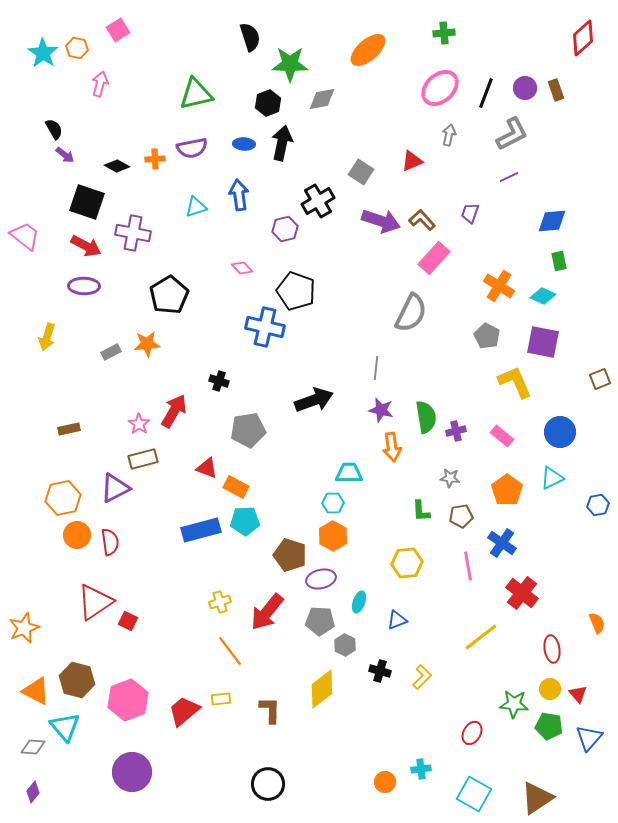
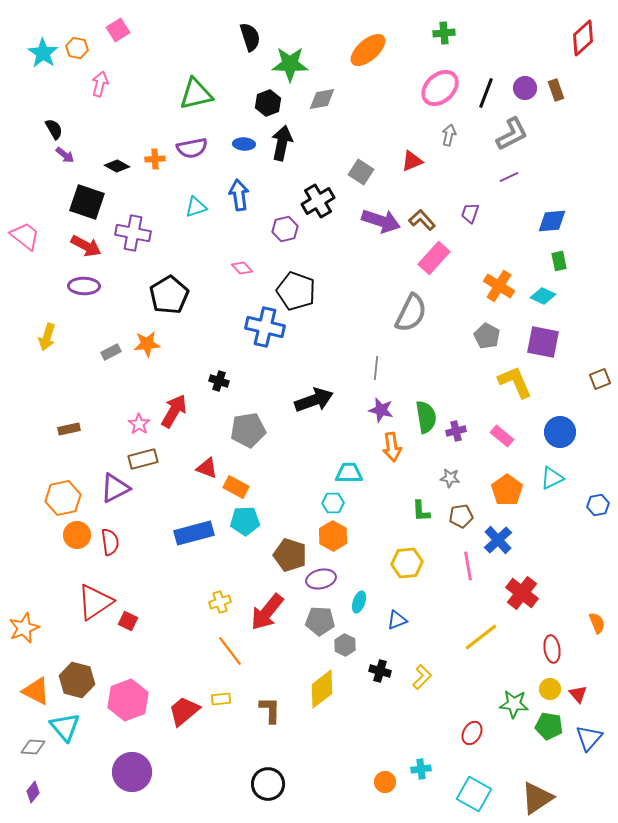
blue rectangle at (201, 530): moved 7 px left, 3 px down
blue cross at (502, 543): moved 4 px left, 3 px up; rotated 12 degrees clockwise
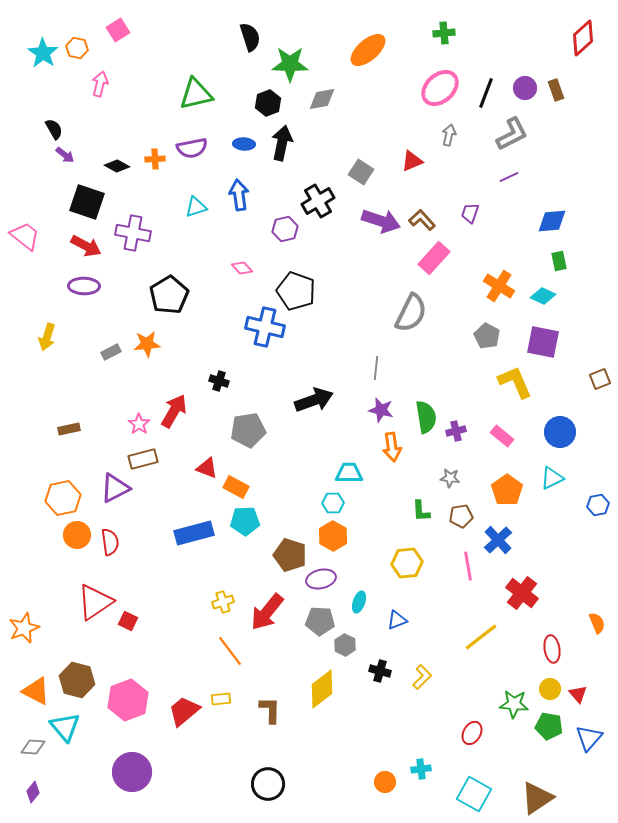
yellow cross at (220, 602): moved 3 px right
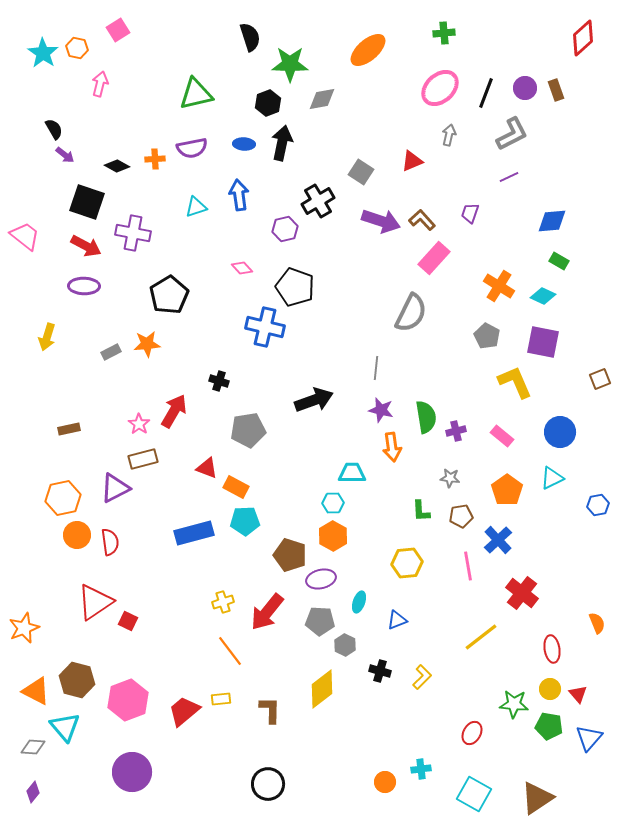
green rectangle at (559, 261): rotated 48 degrees counterclockwise
black pentagon at (296, 291): moved 1 px left, 4 px up
cyan trapezoid at (349, 473): moved 3 px right
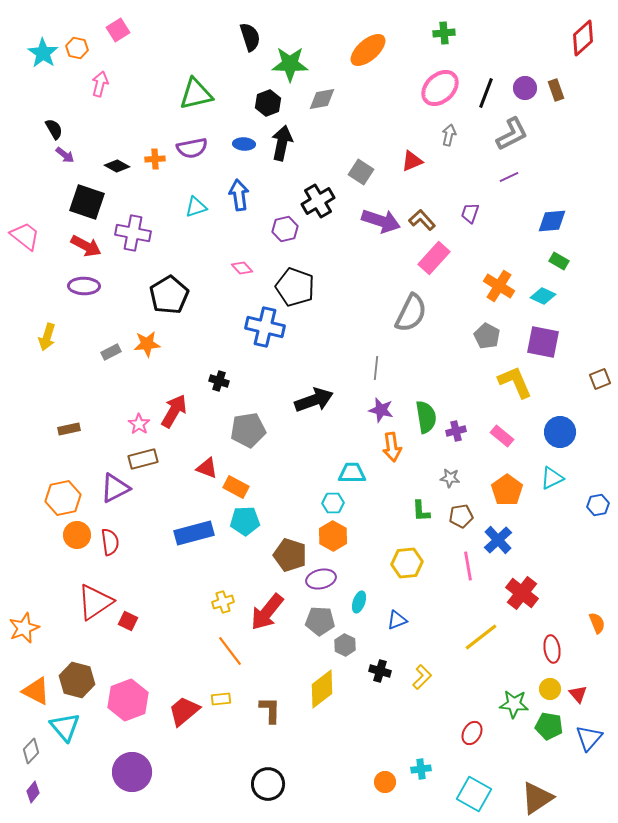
gray diamond at (33, 747): moved 2 px left, 4 px down; rotated 50 degrees counterclockwise
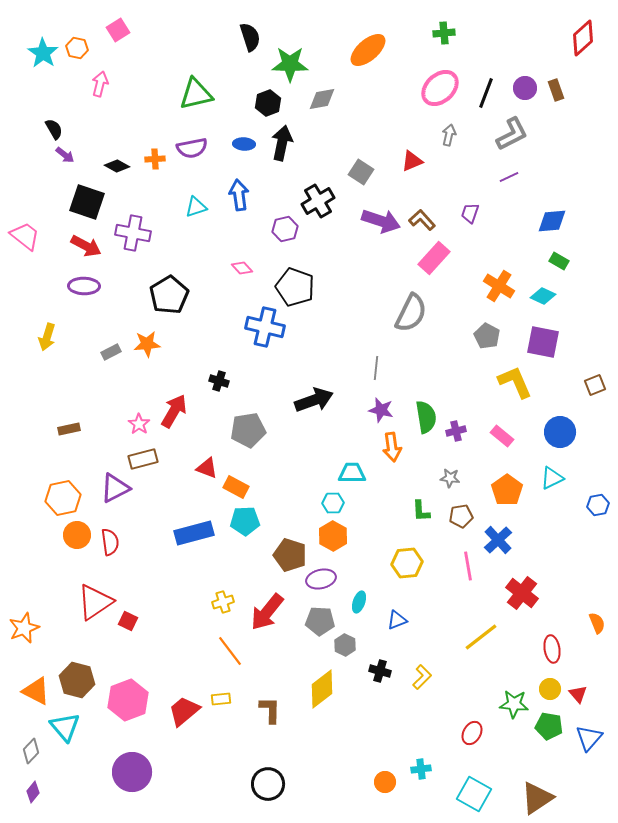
brown square at (600, 379): moved 5 px left, 6 px down
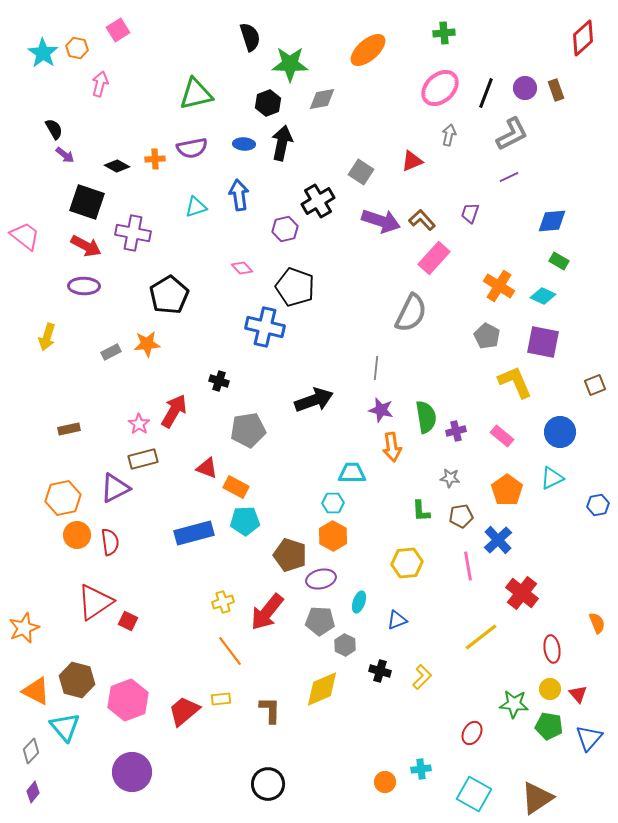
yellow diamond at (322, 689): rotated 15 degrees clockwise
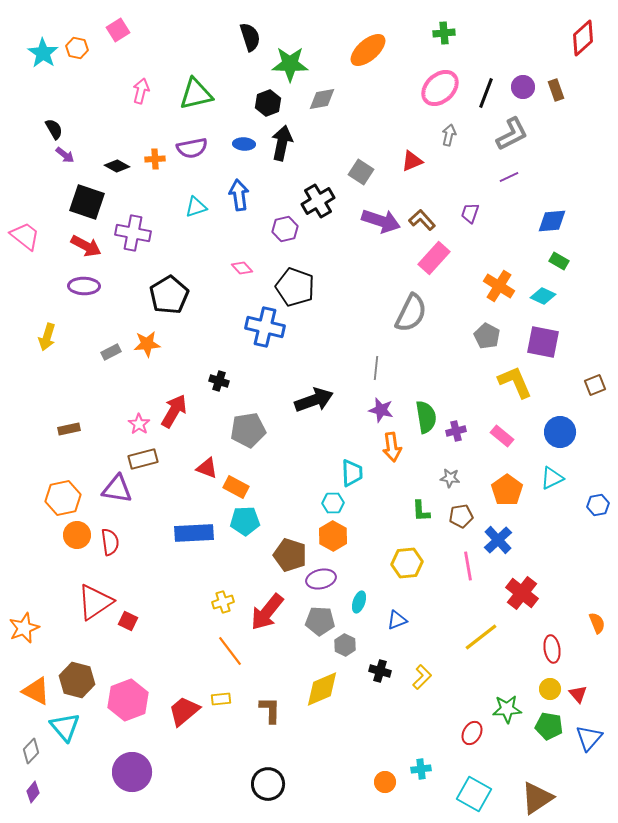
pink arrow at (100, 84): moved 41 px right, 7 px down
purple circle at (525, 88): moved 2 px left, 1 px up
cyan trapezoid at (352, 473): rotated 88 degrees clockwise
purple triangle at (115, 488): moved 2 px right, 1 px down; rotated 36 degrees clockwise
blue rectangle at (194, 533): rotated 12 degrees clockwise
green star at (514, 704): moved 7 px left, 5 px down; rotated 8 degrees counterclockwise
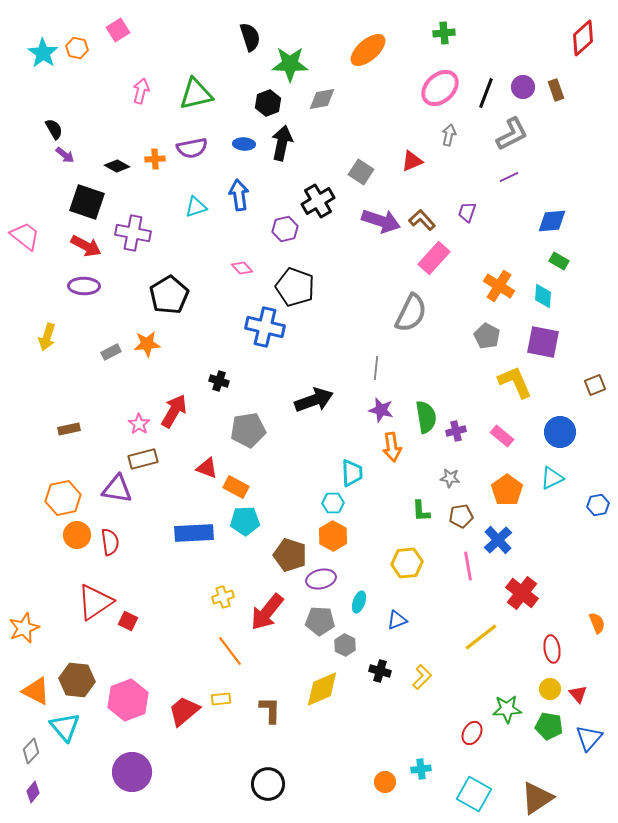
purple trapezoid at (470, 213): moved 3 px left, 1 px up
cyan diamond at (543, 296): rotated 70 degrees clockwise
yellow cross at (223, 602): moved 5 px up
brown hexagon at (77, 680): rotated 8 degrees counterclockwise
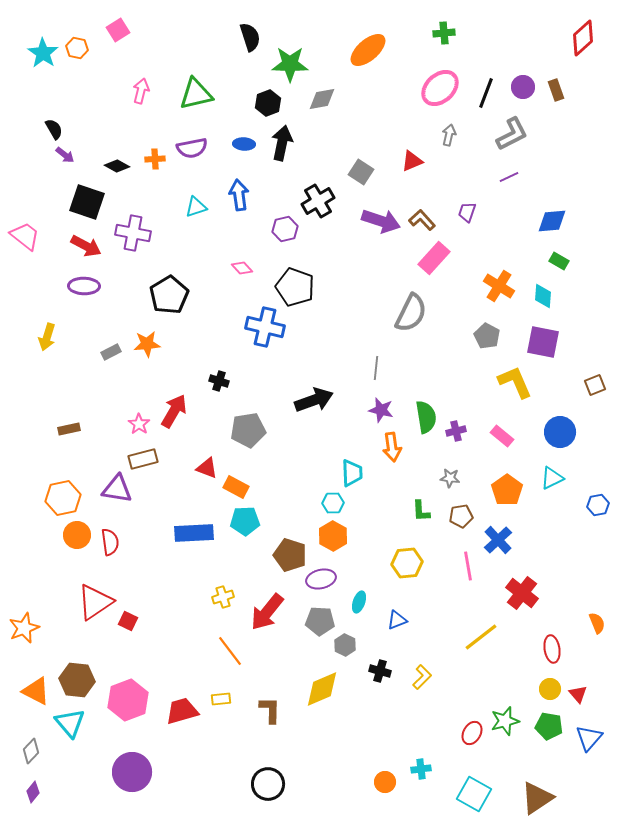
green star at (507, 709): moved 2 px left, 12 px down; rotated 12 degrees counterclockwise
red trapezoid at (184, 711): moved 2 px left; rotated 24 degrees clockwise
cyan triangle at (65, 727): moved 5 px right, 4 px up
